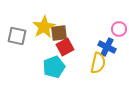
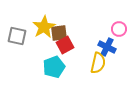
red square: moved 2 px up
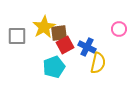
gray square: rotated 12 degrees counterclockwise
blue cross: moved 20 px left
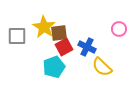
yellow star: rotated 10 degrees counterclockwise
red square: moved 1 px left, 2 px down
yellow semicircle: moved 4 px right, 4 px down; rotated 120 degrees clockwise
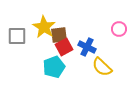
brown square: moved 2 px down
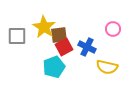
pink circle: moved 6 px left
yellow semicircle: moved 5 px right; rotated 30 degrees counterclockwise
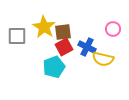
brown square: moved 4 px right, 3 px up
yellow semicircle: moved 4 px left, 8 px up
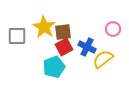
yellow semicircle: rotated 130 degrees clockwise
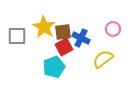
blue cross: moved 6 px left, 9 px up
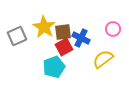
gray square: rotated 24 degrees counterclockwise
